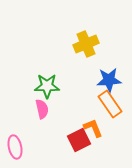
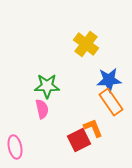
yellow cross: rotated 30 degrees counterclockwise
orange rectangle: moved 1 px right, 2 px up
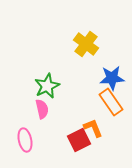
blue star: moved 3 px right, 2 px up
green star: rotated 25 degrees counterclockwise
pink ellipse: moved 10 px right, 7 px up
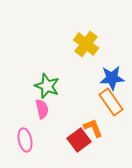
green star: rotated 25 degrees counterclockwise
red square: rotated 10 degrees counterclockwise
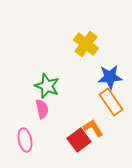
blue star: moved 2 px left, 1 px up
orange L-shape: rotated 10 degrees counterclockwise
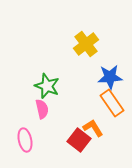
yellow cross: rotated 15 degrees clockwise
orange rectangle: moved 1 px right, 1 px down
red square: rotated 15 degrees counterclockwise
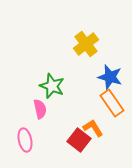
blue star: rotated 20 degrees clockwise
green star: moved 5 px right
pink semicircle: moved 2 px left
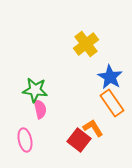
blue star: rotated 15 degrees clockwise
green star: moved 17 px left, 4 px down; rotated 15 degrees counterclockwise
